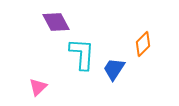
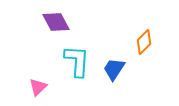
orange diamond: moved 1 px right, 2 px up
cyan L-shape: moved 5 px left, 7 px down
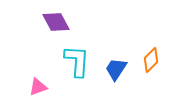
orange diamond: moved 7 px right, 18 px down
blue trapezoid: moved 2 px right
pink triangle: rotated 24 degrees clockwise
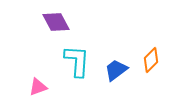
blue trapezoid: moved 1 px down; rotated 20 degrees clockwise
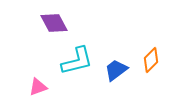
purple diamond: moved 2 px left, 1 px down
cyan L-shape: rotated 72 degrees clockwise
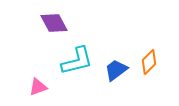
orange diamond: moved 2 px left, 2 px down
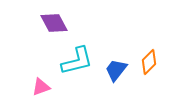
blue trapezoid: rotated 15 degrees counterclockwise
pink triangle: moved 3 px right
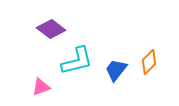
purple diamond: moved 3 px left, 6 px down; rotated 24 degrees counterclockwise
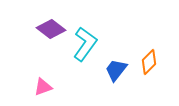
cyan L-shape: moved 8 px right, 17 px up; rotated 40 degrees counterclockwise
pink triangle: moved 2 px right
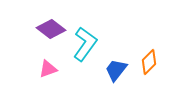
pink triangle: moved 5 px right, 18 px up
